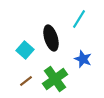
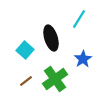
blue star: rotated 18 degrees clockwise
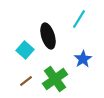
black ellipse: moved 3 px left, 2 px up
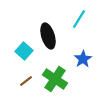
cyan square: moved 1 px left, 1 px down
green cross: rotated 20 degrees counterclockwise
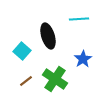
cyan line: rotated 54 degrees clockwise
cyan square: moved 2 px left
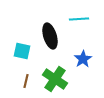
black ellipse: moved 2 px right
cyan square: rotated 30 degrees counterclockwise
brown line: rotated 40 degrees counterclockwise
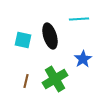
cyan square: moved 1 px right, 11 px up
green cross: rotated 25 degrees clockwise
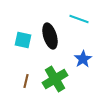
cyan line: rotated 24 degrees clockwise
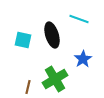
black ellipse: moved 2 px right, 1 px up
brown line: moved 2 px right, 6 px down
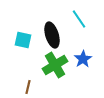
cyan line: rotated 36 degrees clockwise
green cross: moved 14 px up
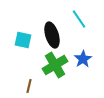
brown line: moved 1 px right, 1 px up
